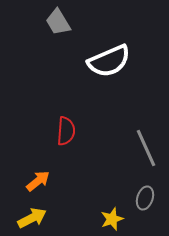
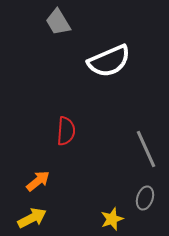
gray line: moved 1 px down
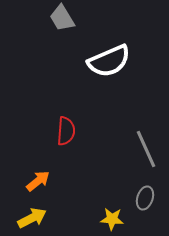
gray trapezoid: moved 4 px right, 4 px up
yellow star: rotated 25 degrees clockwise
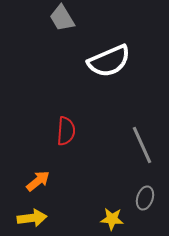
gray line: moved 4 px left, 4 px up
yellow arrow: rotated 20 degrees clockwise
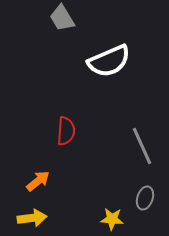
gray line: moved 1 px down
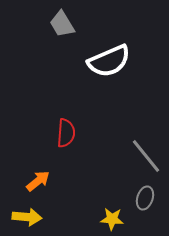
gray trapezoid: moved 6 px down
red semicircle: moved 2 px down
gray line: moved 4 px right, 10 px down; rotated 15 degrees counterclockwise
yellow arrow: moved 5 px left, 1 px up; rotated 12 degrees clockwise
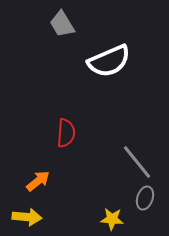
gray line: moved 9 px left, 6 px down
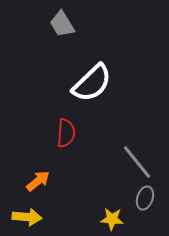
white semicircle: moved 17 px left, 22 px down; rotated 21 degrees counterclockwise
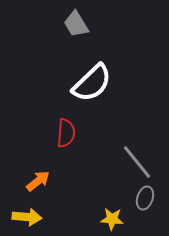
gray trapezoid: moved 14 px right
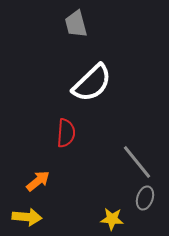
gray trapezoid: rotated 16 degrees clockwise
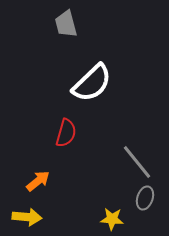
gray trapezoid: moved 10 px left
red semicircle: rotated 12 degrees clockwise
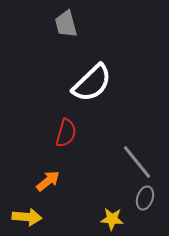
orange arrow: moved 10 px right
